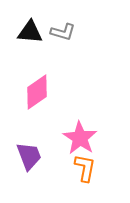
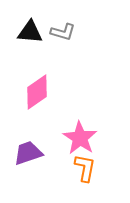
purple trapezoid: moved 1 px left, 3 px up; rotated 88 degrees counterclockwise
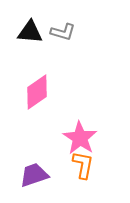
purple trapezoid: moved 6 px right, 22 px down
orange L-shape: moved 2 px left, 3 px up
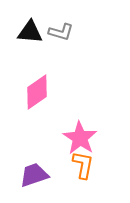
gray L-shape: moved 2 px left
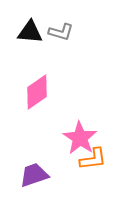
orange L-shape: moved 10 px right, 6 px up; rotated 72 degrees clockwise
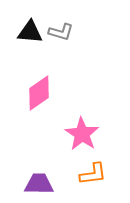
pink diamond: moved 2 px right, 1 px down
pink star: moved 2 px right, 4 px up
orange L-shape: moved 15 px down
purple trapezoid: moved 5 px right, 9 px down; rotated 20 degrees clockwise
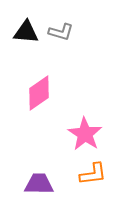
black triangle: moved 4 px left
pink star: moved 3 px right
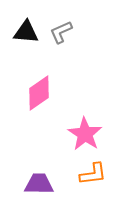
gray L-shape: rotated 140 degrees clockwise
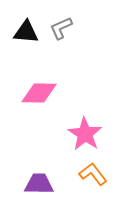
gray L-shape: moved 4 px up
pink diamond: rotated 36 degrees clockwise
orange L-shape: rotated 120 degrees counterclockwise
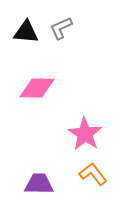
pink diamond: moved 2 px left, 5 px up
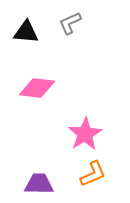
gray L-shape: moved 9 px right, 5 px up
pink diamond: rotated 6 degrees clockwise
pink star: rotated 8 degrees clockwise
orange L-shape: rotated 104 degrees clockwise
